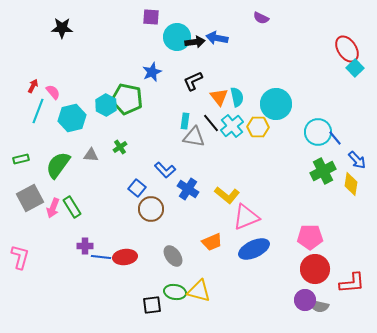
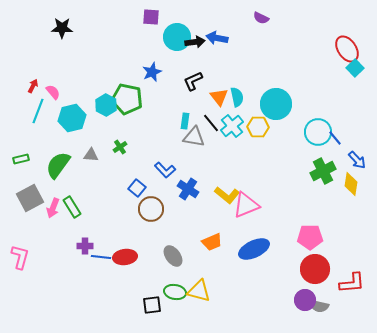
pink triangle at (246, 217): moved 12 px up
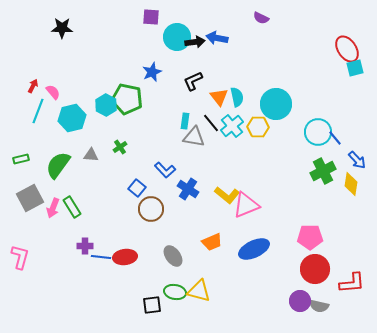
cyan square at (355, 68): rotated 30 degrees clockwise
purple circle at (305, 300): moved 5 px left, 1 px down
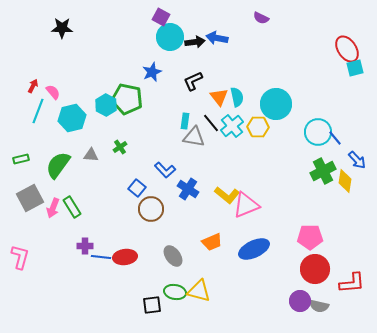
purple square at (151, 17): moved 10 px right; rotated 24 degrees clockwise
cyan circle at (177, 37): moved 7 px left
yellow diamond at (351, 184): moved 6 px left, 3 px up
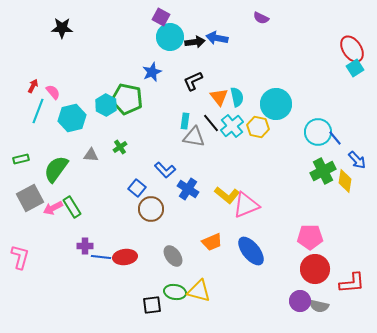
red ellipse at (347, 49): moved 5 px right
cyan square at (355, 68): rotated 18 degrees counterclockwise
yellow hexagon at (258, 127): rotated 10 degrees clockwise
green semicircle at (58, 165): moved 2 px left, 4 px down
pink arrow at (53, 208): rotated 42 degrees clockwise
blue ellipse at (254, 249): moved 3 px left, 2 px down; rotated 76 degrees clockwise
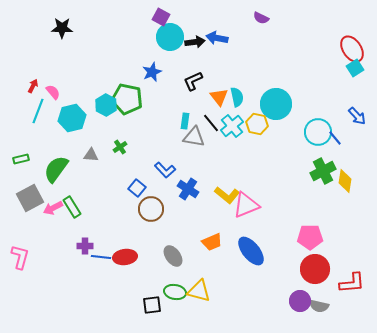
yellow hexagon at (258, 127): moved 1 px left, 3 px up
blue arrow at (357, 160): moved 44 px up
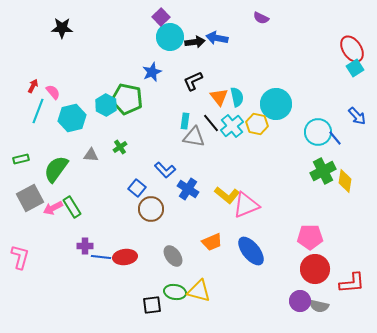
purple square at (161, 17): rotated 18 degrees clockwise
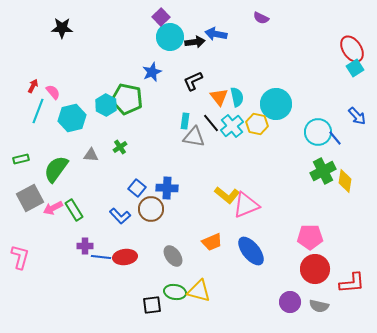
blue arrow at (217, 38): moved 1 px left, 4 px up
blue L-shape at (165, 170): moved 45 px left, 46 px down
blue cross at (188, 189): moved 21 px left, 1 px up; rotated 30 degrees counterclockwise
green rectangle at (72, 207): moved 2 px right, 3 px down
purple circle at (300, 301): moved 10 px left, 1 px down
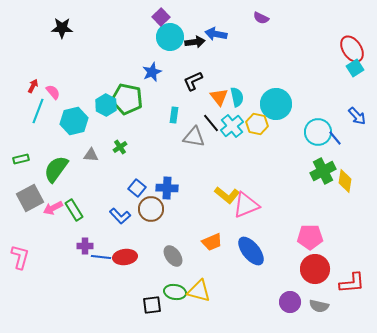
cyan hexagon at (72, 118): moved 2 px right, 3 px down
cyan rectangle at (185, 121): moved 11 px left, 6 px up
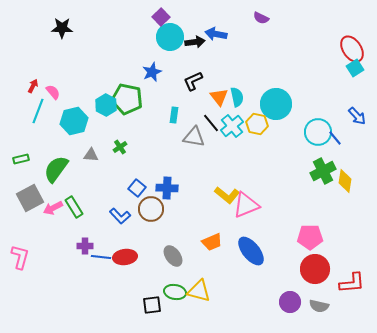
green rectangle at (74, 210): moved 3 px up
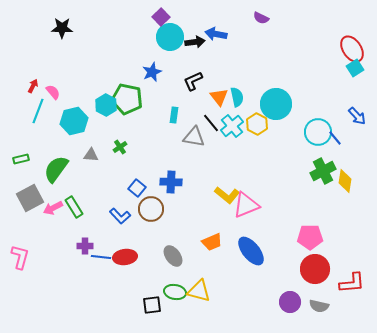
yellow hexagon at (257, 124): rotated 15 degrees clockwise
blue cross at (167, 188): moved 4 px right, 6 px up
